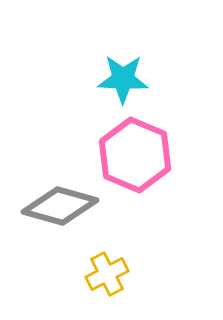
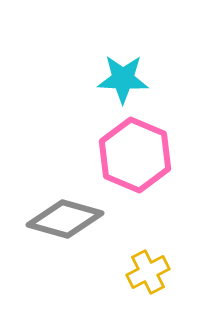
gray diamond: moved 5 px right, 13 px down
yellow cross: moved 41 px right, 2 px up
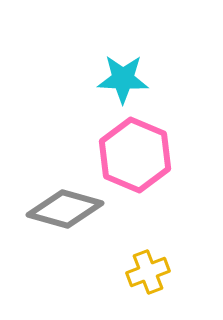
gray diamond: moved 10 px up
yellow cross: rotated 6 degrees clockwise
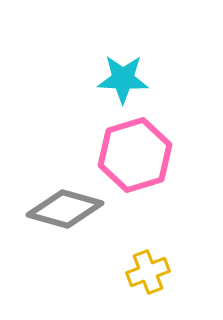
pink hexagon: rotated 20 degrees clockwise
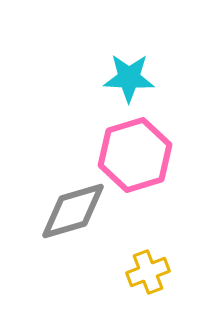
cyan star: moved 6 px right, 1 px up
gray diamond: moved 8 px right, 2 px down; rotated 32 degrees counterclockwise
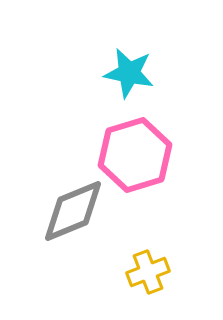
cyan star: moved 5 px up; rotated 9 degrees clockwise
gray diamond: rotated 6 degrees counterclockwise
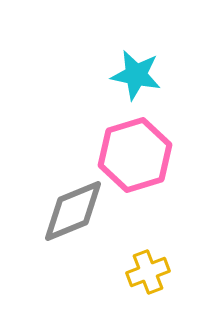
cyan star: moved 7 px right, 2 px down
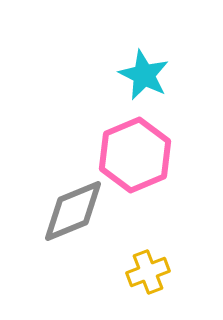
cyan star: moved 8 px right; rotated 15 degrees clockwise
pink hexagon: rotated 6 degrees counterclockwise
